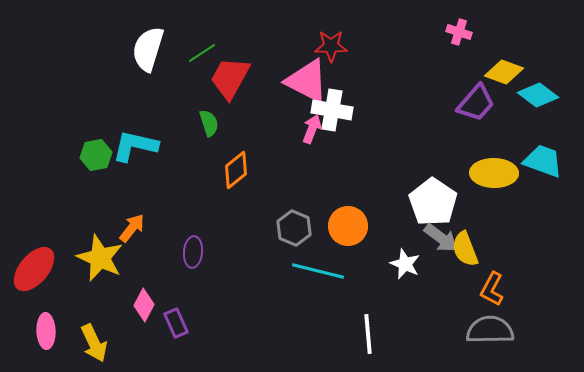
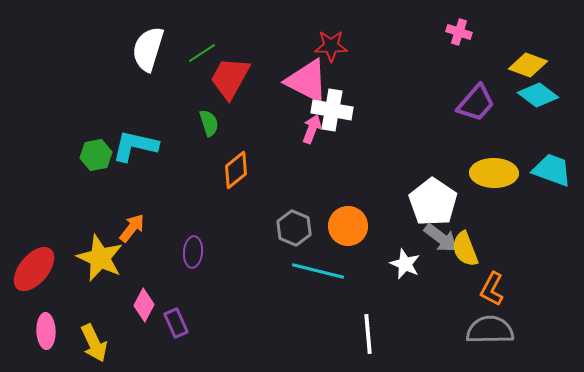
yellow diamond: moved 24 px right, 7 px up
cyan trapezoid: moved 9 px right, 9 px down
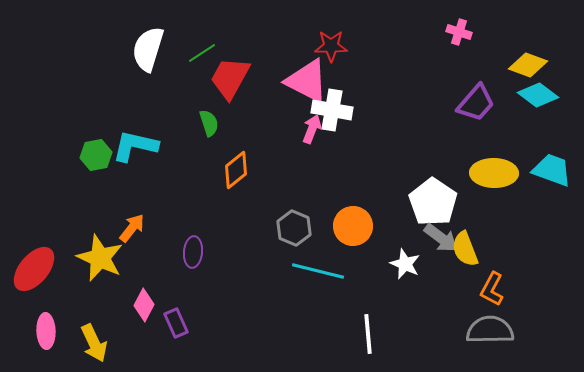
orange circle: moved 5 px right
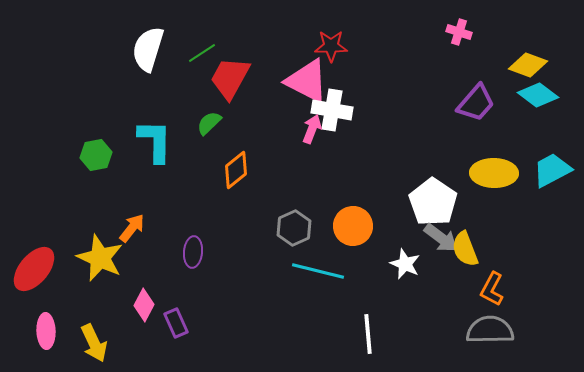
green semicircle: rotated 116 degrees counterclockwise
cyan L-shape: moved 20 px right, 5 px up; rotated 78 degrees clockwise
cyan trapezoid: rotated 48 degrees counterclockwise
gray hexagon: rotated 12 degrees clockwise
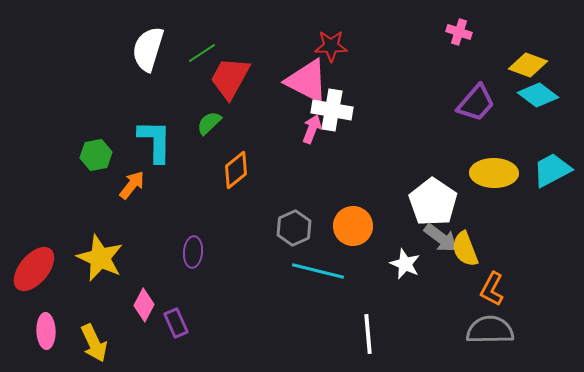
orange arrow: moved 43 px up
